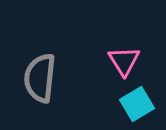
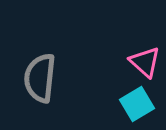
pink triangle: moved 21 px right, 1 px down; rotated 16 degrees counterclockwise
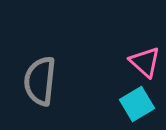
gray semicircle: moved 3 px down
